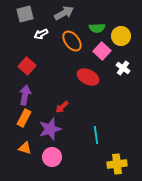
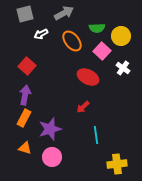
red arrow: moved 21 px right
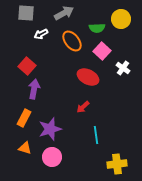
gray square: moved 1 px right, 1 px up; rotated 18 degrees clockwise
yellow circle: moved 17 px up
purple arrow: moved 9 px right, 6 px up
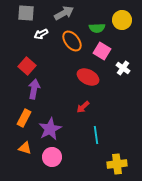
yellow circle: moved 1 px right, 1 px down
pink square: rotated 12 degrees counterclockwise
purple star: rotated 10 degrees counterclockwise
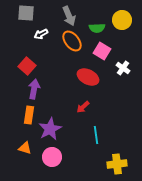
gray arrow: moved 5 px right, 3 px down; rotated 96 degrees clockwise
orange rectangle: moved 5 px right, 3 px up; rotated 18 degrees counterclockwise
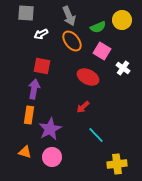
green semicircle: moved 1 px right, 1 px up; rotated 21 degrees counterclockwise
red square: moved 15 px right; rotated 30 degrees counterclockwise
cyan line: rotated 36 degrees counterclockwise
orange triangle: moved 4 px down
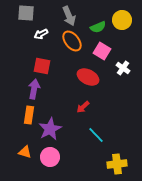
pink circle: moved 2 px left
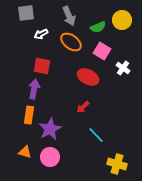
gray square: rotated 12 degrees counterclockwise
orange ellipse: moved 1 px left, 1 px down; rotated 15 degrees counterclockwise
yellow cross: rotated 24 degrees clockwise
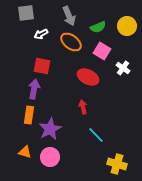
yellow circle: moved 5 px right, 6 px down
red arrow: rotated 120 degrees clockwise
